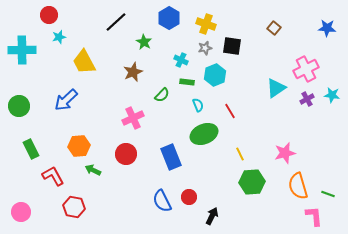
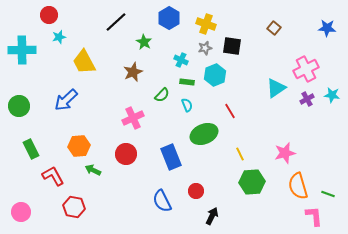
cyan semicircle at (198, 105): moved 11 px left
red circle at (189, 197): moved 7 px right, 6 px up
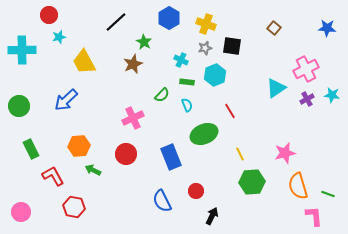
brown star at (133, 72): moved 8 px up
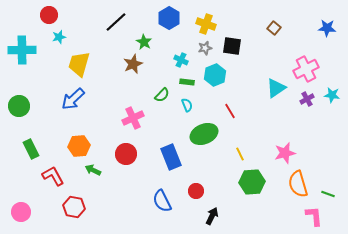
yellow trapezoid at (84, 62): moved 5 px left, 2 px down; rotated 44 degrees clockwise
blue arrow at (66, 100): moved 7 px right, 1 px up
orange semicircle at (298, 186): moved 2 px up
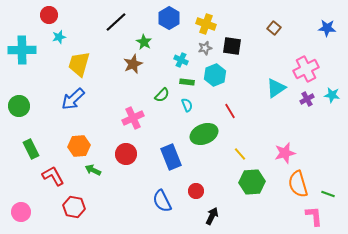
yellow line at (240, 154): rotated 16 degrees counterclockwise
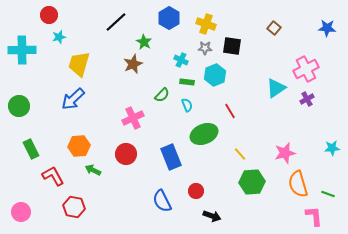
gray star at (205, 48): rotated 16 degrees clockwise
cyan star at (332, 95): moved 53 px down; rotated 14 degrees counterclockwise
black arrow at (212, 216): rotated 84 degrees clockwise
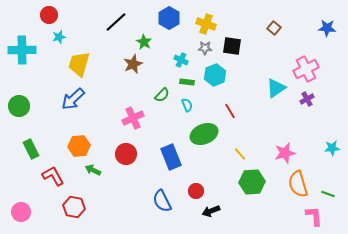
black arrow at (212, 216): moved 1 px left, 5 px up; rotated 138 degrees clockwise
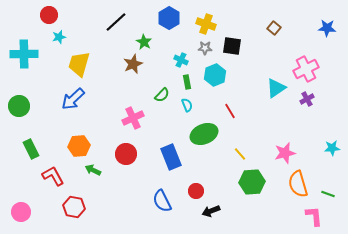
cyan cross at (22, 50): moved 2 px right, 4 px down
green rectangle at (187, 82): rotated 72 degrees clockwise
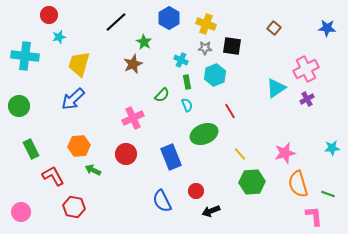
cyan cross at (24, 54): moved 1 px right, 2 px down; rotated 8 degrees clockwise
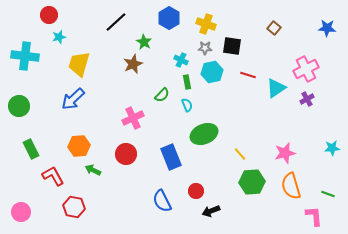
cyan hexagon at (215, 75): moved 3 px left, 3 px up; rotated 10 degrees clockwise
red line at (230, 111): moved 18 px right, 36 px up; rotated 42 degrees counterclockwise
orange semicircle at (298, 184): moved 7 px left, 2 px down
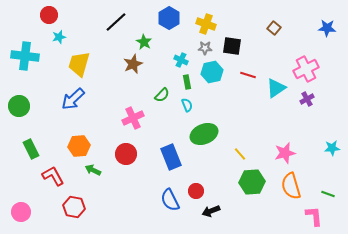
blue semicircle at (162, 201): moved 8 px right, 1 px up
